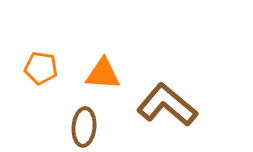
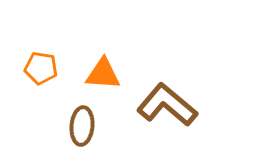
brown ellipse: moved 2 px left, 1 px up
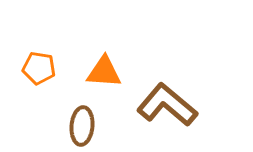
orange pentagon: moved 2 px left
orange triangle: moved 1 px right, 2 px up
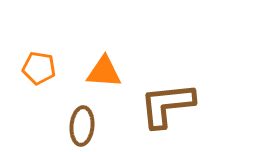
brown L-shape: rotated 46 degrees counterclockwise
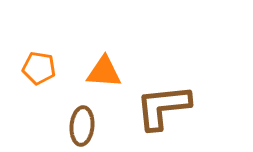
brown L-shape: moved 4 px left, 2 px down
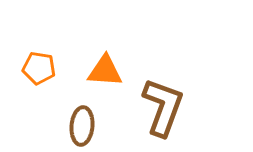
orange triangle: moved 1 px right, 1 px up
brown L-shape: rotated 116 degrees clockwise
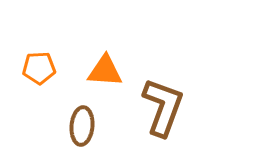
orange pentagon: rotated 12 degrees counterclockwise
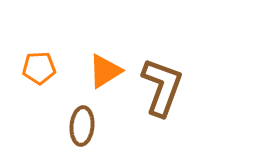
orange triangle: rotated 36 degrees counterclockwise
brown L-shape: moved 1 px left, 20 px up
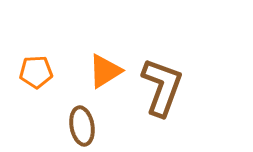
orange pentagon: moved 3 px left, 4 px down
brown ellipse: rotated 15 degrees counterclockwise
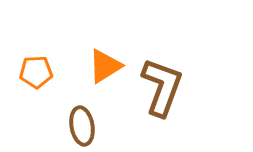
orange triangle: moved 5 px up
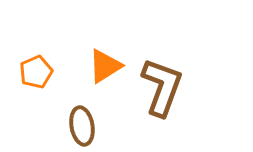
orange pentagon: rotated 20 degrees counterclockwise
